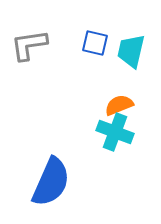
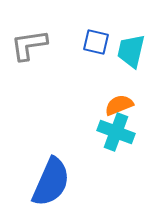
blue square: moved 1 px right, 1 px up
cyan cross: moved 1 px right
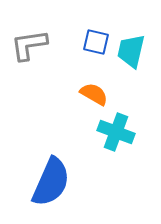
orange semicircle: moved 25 px left, 11 px up; rotated 52 degrees clockwise
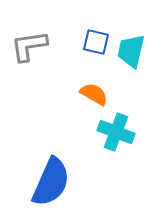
gray L-shape: moved 1 px down
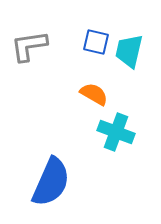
cyan trapezoid: moved 2 px left
